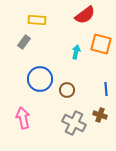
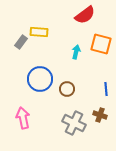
yellow rectangle: moved 2 px right, 12 px down
gray rectangle: moved 3 px left
brown circle: moved 1 px up
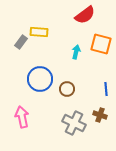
pink arrow: moved 1 px left, 1 px up
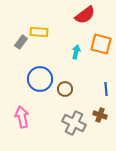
brown circle: moved 2 px left
